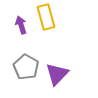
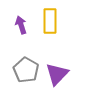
yellow rectangle: moved 4 px right, 4 px down; rotated 15 degrees clockwise
gray pentagon: moved 3 px down
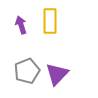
gray pentagon: moved 1 px right, 1 px down; rotated 20 degrees clockwise
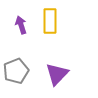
gray pentagon: moved 11 px left
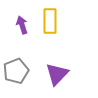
purple arrow: moved 1 px right
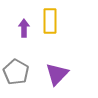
purple arrow: moved 2 px right, 3 px down; rotated 18 degrees clockwise
gray pentagon: moved 1 px down; rotated 20 degrees counterclockwise
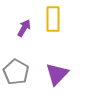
yellow rectangle: moved 3 px right, 2 px up
purple arrow: rotated 30 degrees clockwise
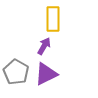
purple arrow: moved 20 px right, 18 px down
purple triangle: moved 11 px left; rotated 20 degrees clockwise
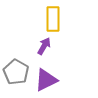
purple triangle: moved 6 px down
